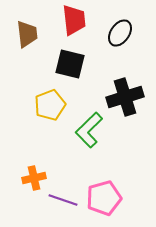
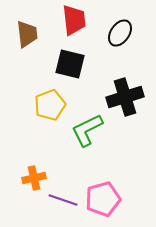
green L-shape: moved 2 px left; rotated 18 degrees clockwise
pink pentagon: moved 1 px left, 1 px down
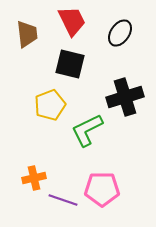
red trapezoid: moved 2 px left, 1 px down; rotated 20 degrees counterclockwise
pink pentagon: moved 1 px left, 10 px up; rotated 16 degrees clockwise
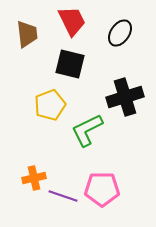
purple line: moved 4 px up
